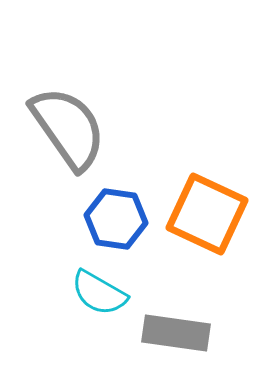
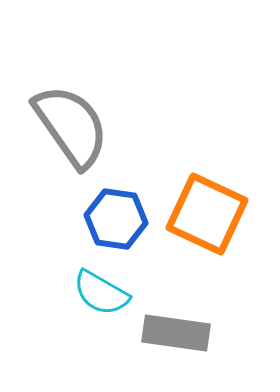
gray semicircle: moved 3 px right, 2 px up
cyan semicircle: moved 2 px right
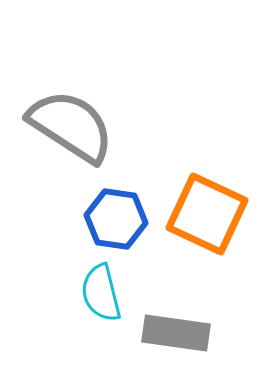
gray semicircle: rotated 22 degrees counterclockwise
cyan semicircle: rotated 46 degrees clockwise
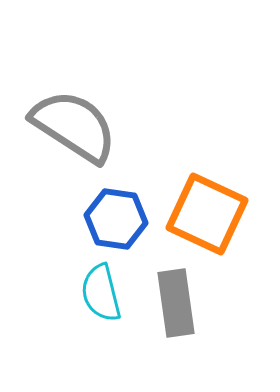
gray semicircle: moved 3 px right
gray rectangle: moved 30 px up; rotated 74 degrees clockwise
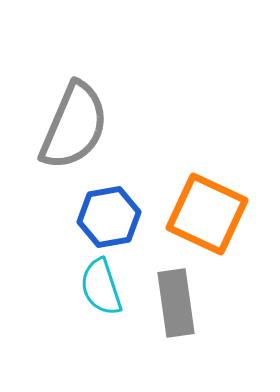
gray semicircle: rotated 80 degrees clockwise
blue hexagon: moved 7 px left, 2 px up; rotated 18 degrees counterclockwise
cyan semicircle: moved 6 px up; rotated 4 degrees counterclockwise
